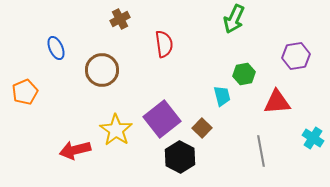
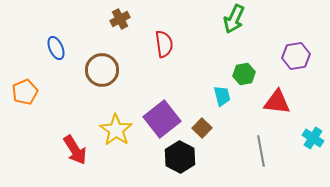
red triangle: rotated 12 degrees clockwise
red arrow: rotated 108 degrees counterclockwise
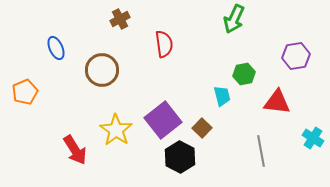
purple square: moved 1 px right, 1 px down
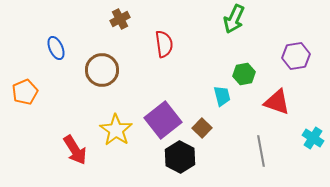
red triangle: rotated 12 degrees clockwise
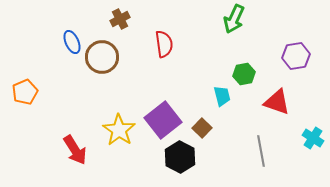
blue ellipse: moved 16 px right, 6 px up
brown circle: moved 13 px up
yellow star: moved 3 px right
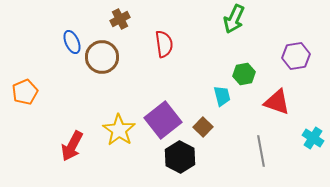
brown square: moved 1 px right, 1 px up
red arrow: moved 3 px left, 4 px up; rotated 60 degrees clockwise
